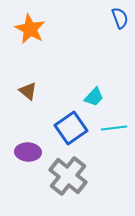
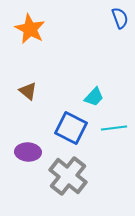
blue square: rotated 28 degrees counterclockwise
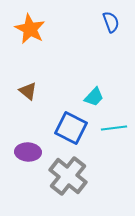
blue semicircle: moved 9 px left, 4 px down
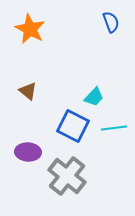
blue square: moved 2 px right, 2 px up
gray cross: moved 1 px left
